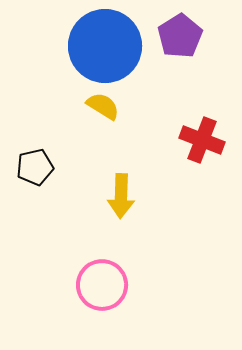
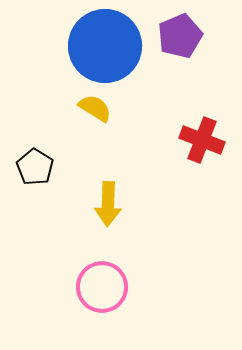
purple pentagon: rotated 9 degrees clockwise
yellow semicircle: moved 8 px left, 2 px down
black pentagon: rotated 27 degrees counterclockwise
yellow arrow: moved 13 px left, 8 px down
pink circle: moved 2 px down
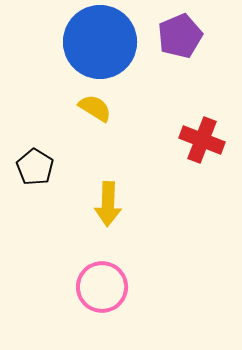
blue circle: moved 5 px left, 4 px up
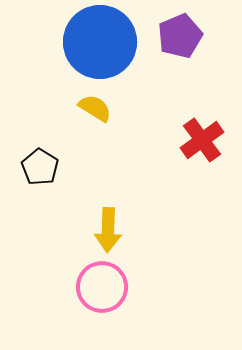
red cross: rotated 33 degrees clockwise
black pentagon: moved 5 px right
yellow arrow: moved 26 px down
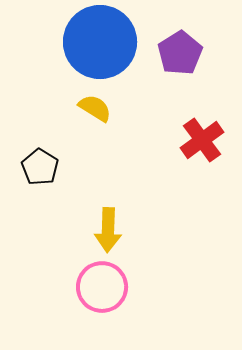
purple pentagon: moved 17 px down; rotated 9 degrees counterclockwise
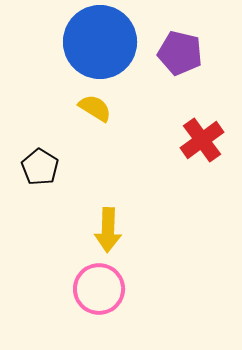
purple pentagon: rotated 27 degrees counterclockwise
pink circle: moved 3 px left, 2 px down
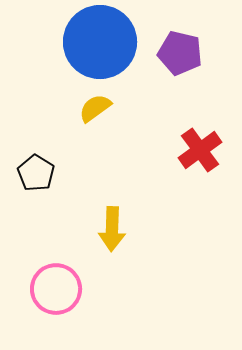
yellow semicircle: rotated 68 degrees counterclockwise
red cross: moved 2 px left, 10 px down
black pentagon: moved 4 px left, 6 px down
yellow arrow: moved 4 px right, 1 px up
pink circle: moved 43 px left
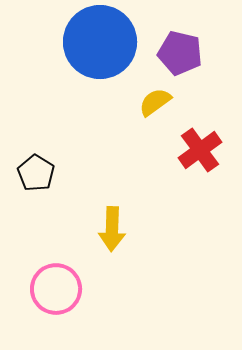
yellow semicircle: moved 60 px right, 6 px up
